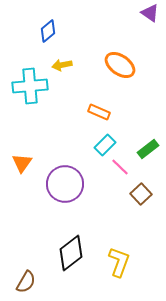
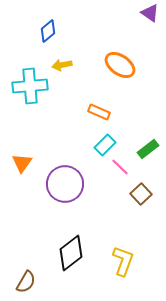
yellow L-shape: moved 4 px right, 1 px up
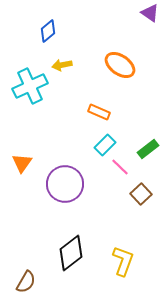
cyan cross: rotated 20 degrees counterclockwise
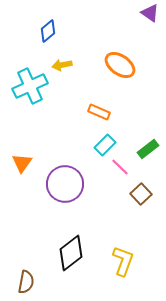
brown semicircle: rotated 20 degrees counterclockwise
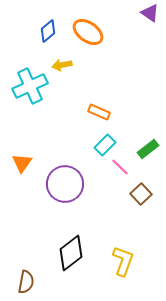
orange ellipse: moved 32 px left, 33 px up
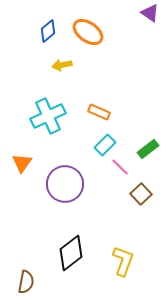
cyan cross: moved 18 px right, 30 px down
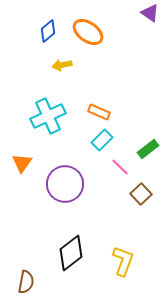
cyan rectangle: moved 3 px left, 5 px up
